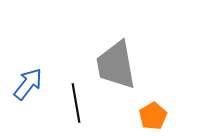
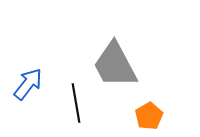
gray trapezoid: moved 1 px left; rotated 18 degrees counterclockwise
orange pentagon: moved 4 px left
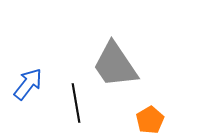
gray trapezoid: rotated 6 degrees counterclockwise
orange pentagon: moved 1 px right, 4 px down
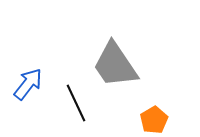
black line: rotated 15 degrees counterclockwise
orange pentagon: moved 4 px right
